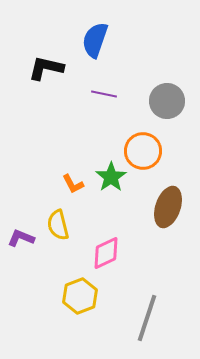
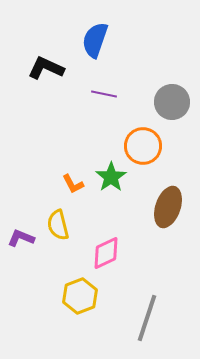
black L-shape: rotated 12 degrees clockwise
gray circle: moved 5 px right, 1 px down
orange circle: moved 5 px up
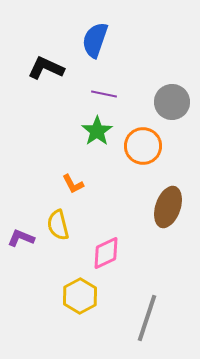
green star: moved 14 px left, 46 px up
yellow hexagon: rotated 8 degrees counterclockwise
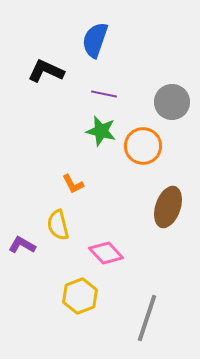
black L-shape: moved 3 px down
green star: moved 4 px right; rotated 24 degrees counterclockwise
purple L-shape: moved 1 px right, 7 px down; rotated 8 degrees clockwise
pink diamond: rotated 72 degrees clockwise
yellow hexagon: rotated 8 degrees clockwise
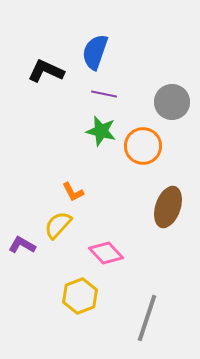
blue semicircle: moved 12 px down
orange L-shape: moved 8 px down
yellow semicircle: rotated 56 degrees clockwise
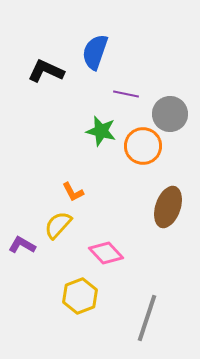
purple line: moved 22 px right
gray circle: moved 2 px left, 12 px down
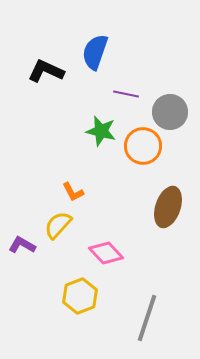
gray circle: moved 2 px up
